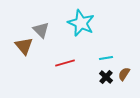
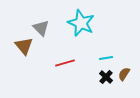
gray triangle: moved 2 px up
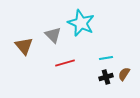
gray triangle: moved 12 px right, 7 px down
black cross: rotated 32 degrees clockwise
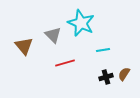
cyan line: moved 3 px left, 8 px up
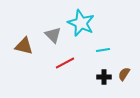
brown triangle: rotated 36 degrees counterclockwise
red line: rotated 12 degrees counterclockwise
black cross: moved 2 px left; rotated 16 degrees clockwise
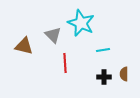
red line: rotated 66 degrees counterclockwise
brown semicircle: rotated 32 degrees counterclockwise
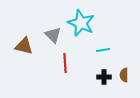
brown semicircle: moved 1 px down
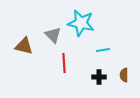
cyan star: rotated 12 degrees counterclockwise
red line: moved 1 px left
black cross: moved 5 px left
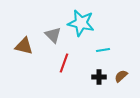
red line: rotated 24 degrees clockwise
brown semicircle: moved 3 px left, 1 px down; rotated 48 degrees clockwise
